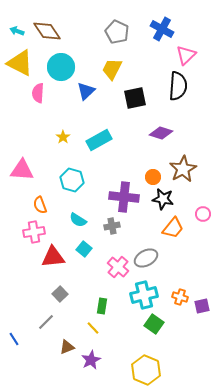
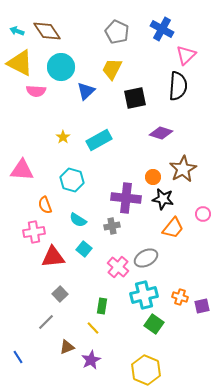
pink semicircle at (38, 93): moved 2 px left, 2 px up; rotated 90 degrees counterclockwise
purple cross at (124, 197): moved 2 px right, 1 px down
orange semicircle at (40, 205): moved 5 px right
blue line at (14, 339): moved 4 px right, 18 px down
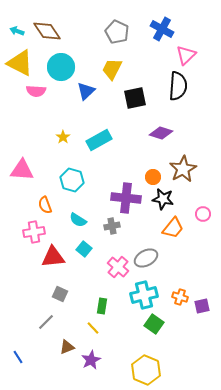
gray square at (60, 294): rotated 21 degrees counterclockwise
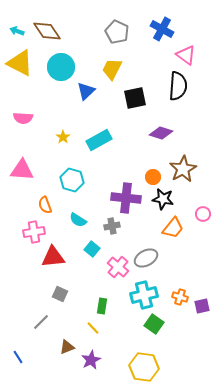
pink triangle at (186, 55): rotated 40 degrees counterclockwise
pink semicircle at (36, 91): moved 13 px left, 27 px down
cyan square at (84, 249): moved 8 px right
gray line at (46, 322): moved 5 px left
yellow hexagon at (146, 370): moved 2 px left, 3 px up; rotated 16 degrees counterclockwise
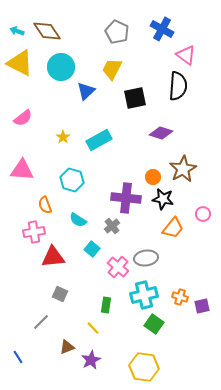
pink semicircle at (23, 118): rotated 42 degrees counterclockwise
gray cross at (112, 226): rotated 28 degrees counterclockwise
gray ellipse at (146, 258): rotated 20 degrees clockwise
green rectangle at (102, 306): moved 4 px right, 1 px up
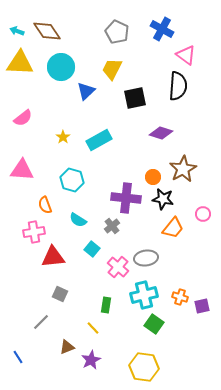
yellow triangle at (20, 63): rotated 24 degrees counterclockwise
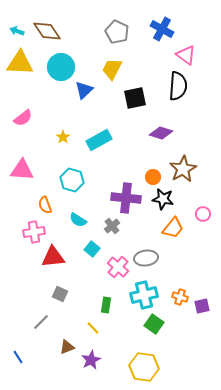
blue triangle at (86, 91): moved 2 px left, 1 px up
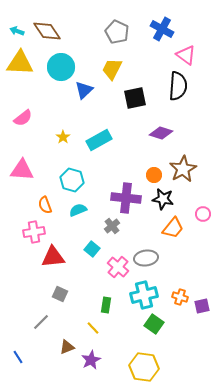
orange circle at (153, 177): moved 1 px right, 2 px up
cyan semicircle at (78, 220): moved 10 px up; rotated 126 degrees clockwise
